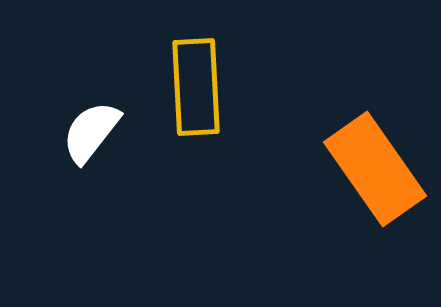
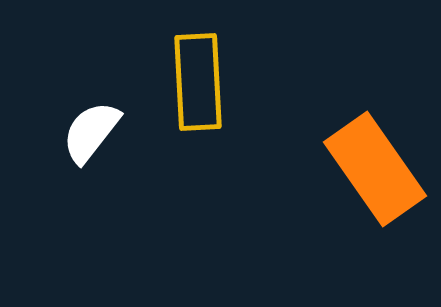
yellow rectangle: moved 2 px right, 5 px up
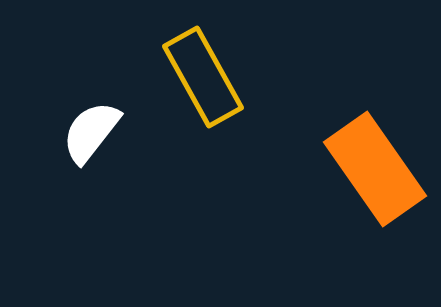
yellow rectangle: moved 5 px right, 5 px up; rotated 26 degrees counterclockwise
